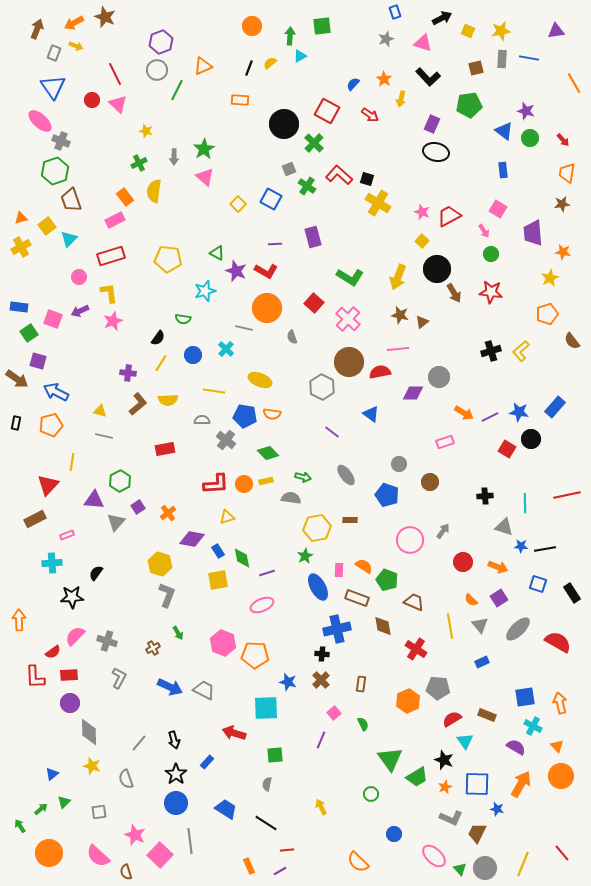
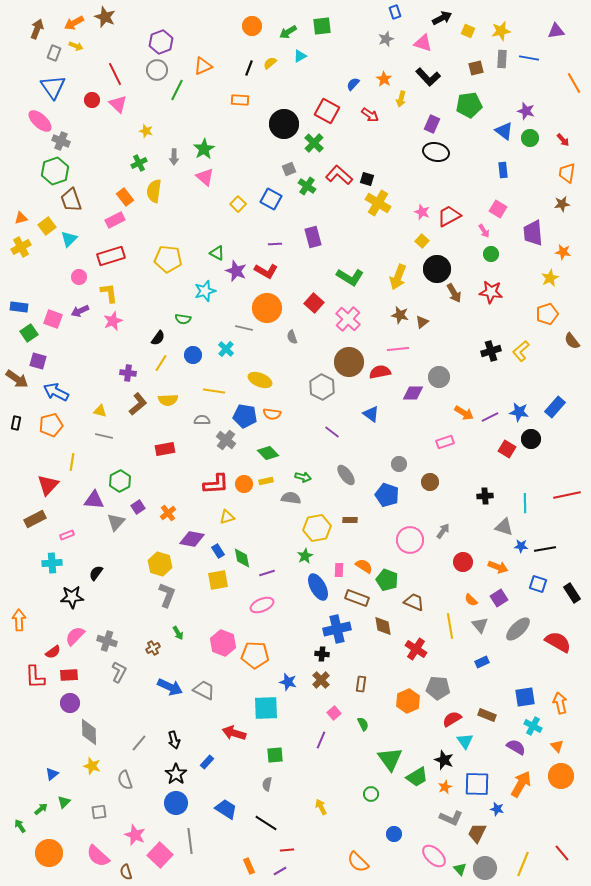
green arrow at (290, 36): moved 2 px left, 4 px up; rotated 126 degrees counterclockwise
gray L-shape at (119, 678): moved 6 px up
gray semicircle at (126, 779): moved 1 px left, 1 px down
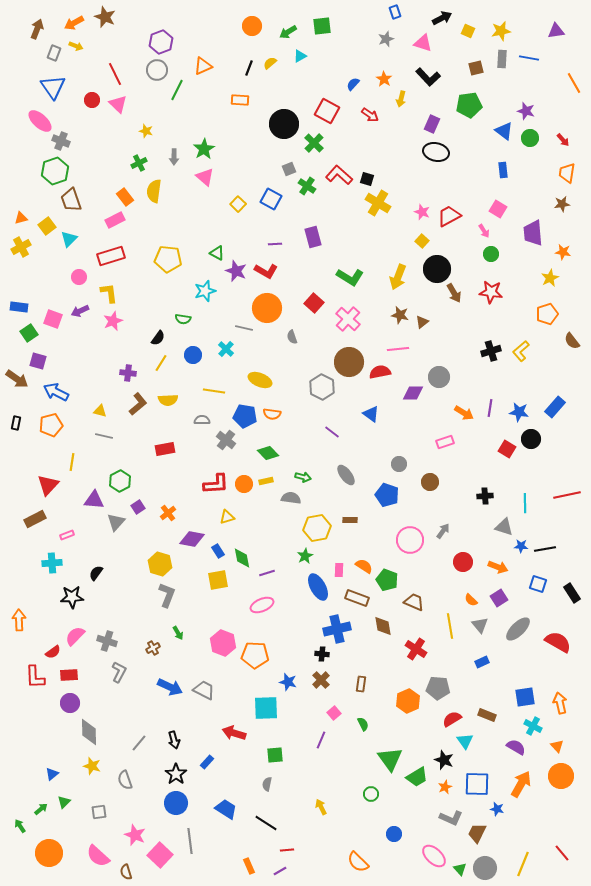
purple line at (490, 417): moved 9 px up; rotated 54 degrees counterclockwise
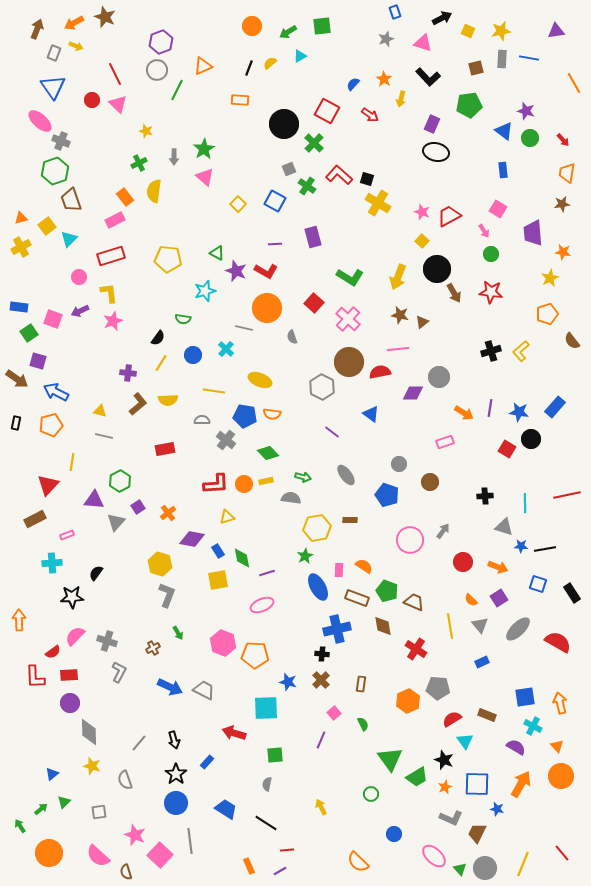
blue square at (271, 199): moved 4 px right, 2 px down
green pentagon at (387, 580): moved 11 px down
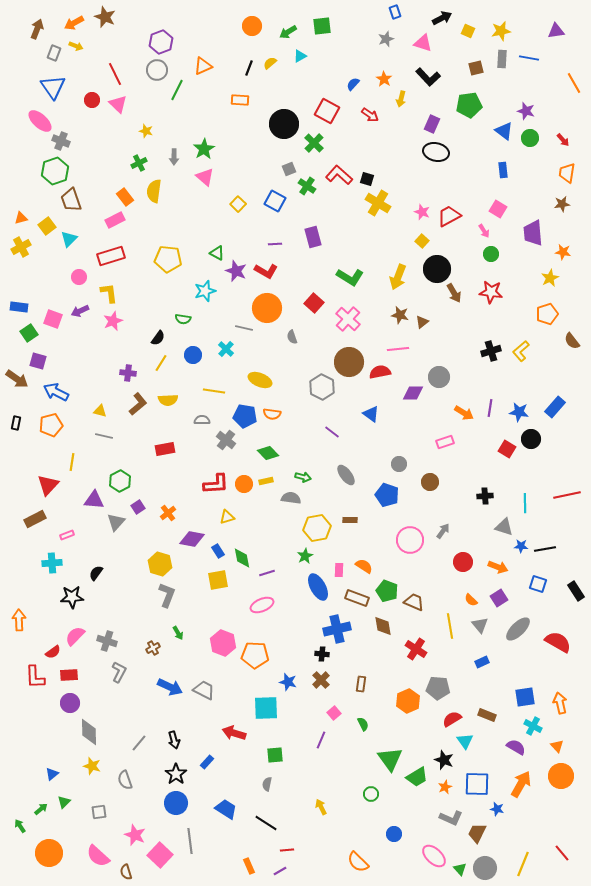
black rectangle at (572, 593): moved 4 px right, 2 px up
